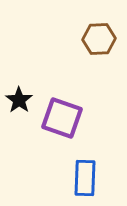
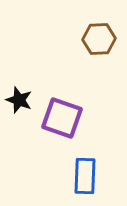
black star: rotated 16 degrees counterclockwise
blue rectangle: moved 2 px up
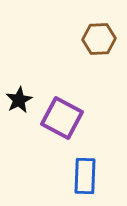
black star: rotated 24 degrees clockwise
purple square: rotated 9 degrees clockwise
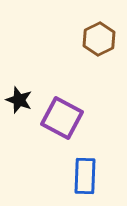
brown hexagon: rotated 24 degrees counterclockwise
black star: rotated 24 degrees counterclockwise
